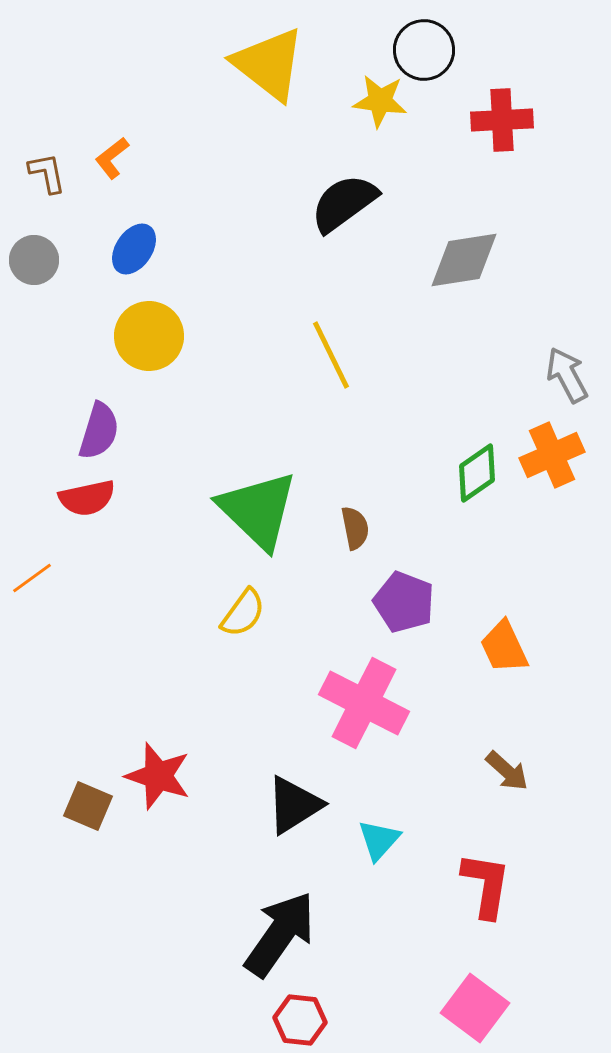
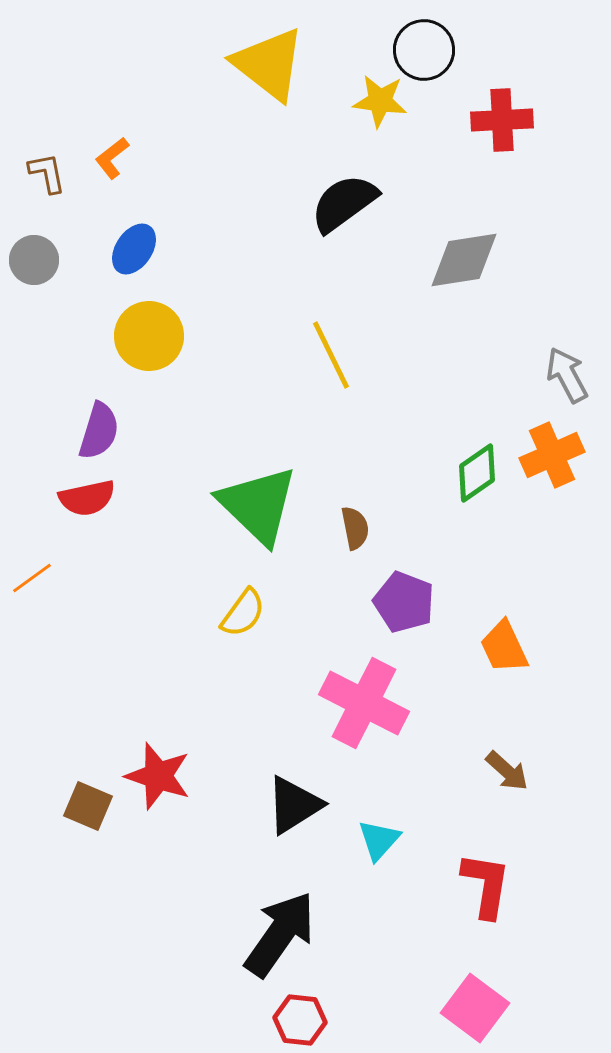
green triangle: moved 5 px up
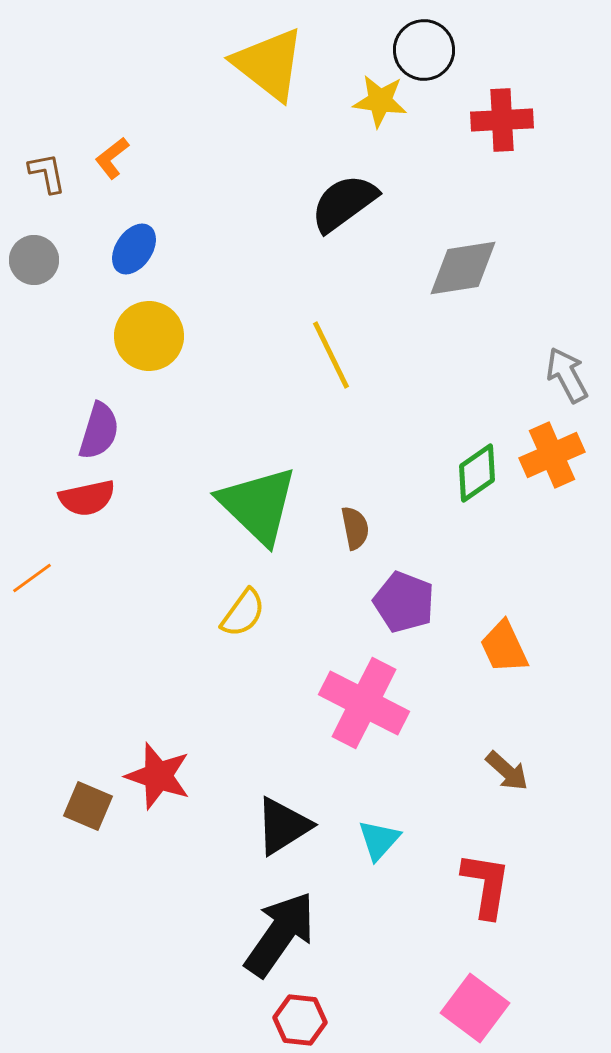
gray diamond: moved 1 px left, 8 px down
black triangle: moved 11 px left, 21 px down
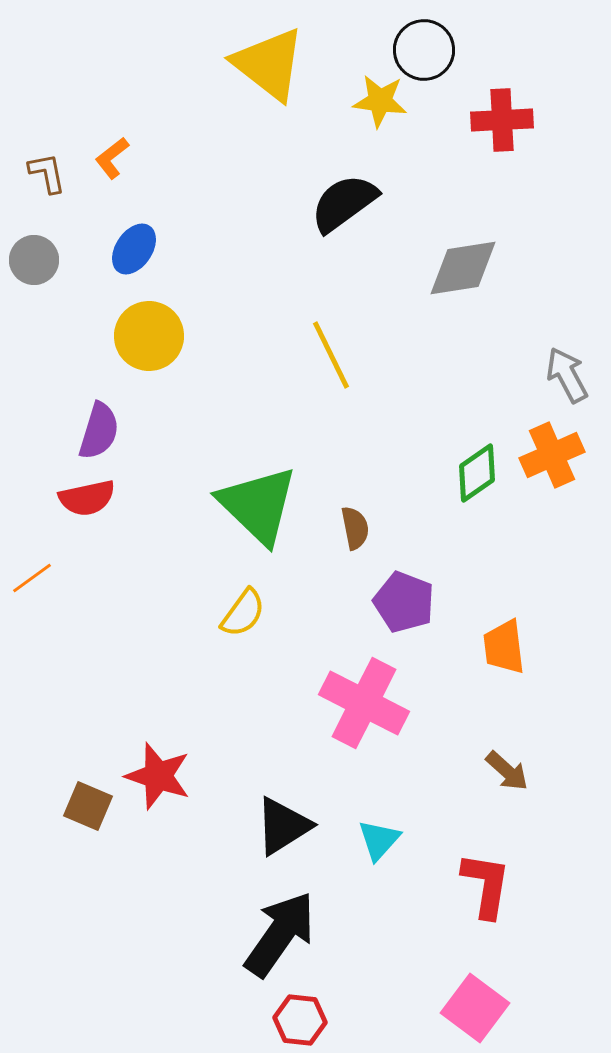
orange trapezoid: rotated 18 degrees clockwise
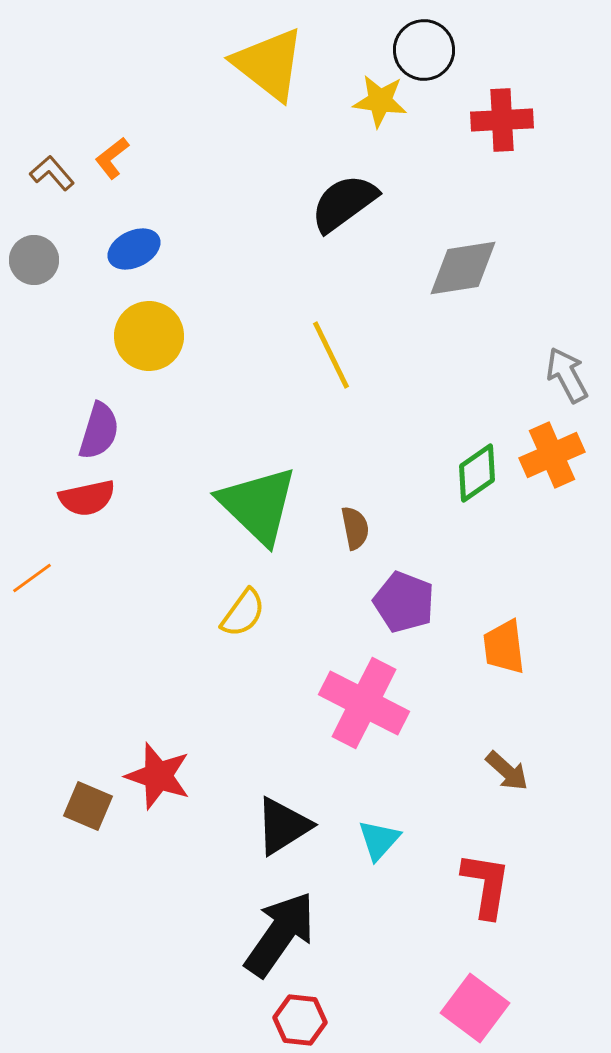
brown L-shape: moved 5 px right; rotated 30 degrees counterclockwise
blue ellipse: rotated 30 degrees clockwise
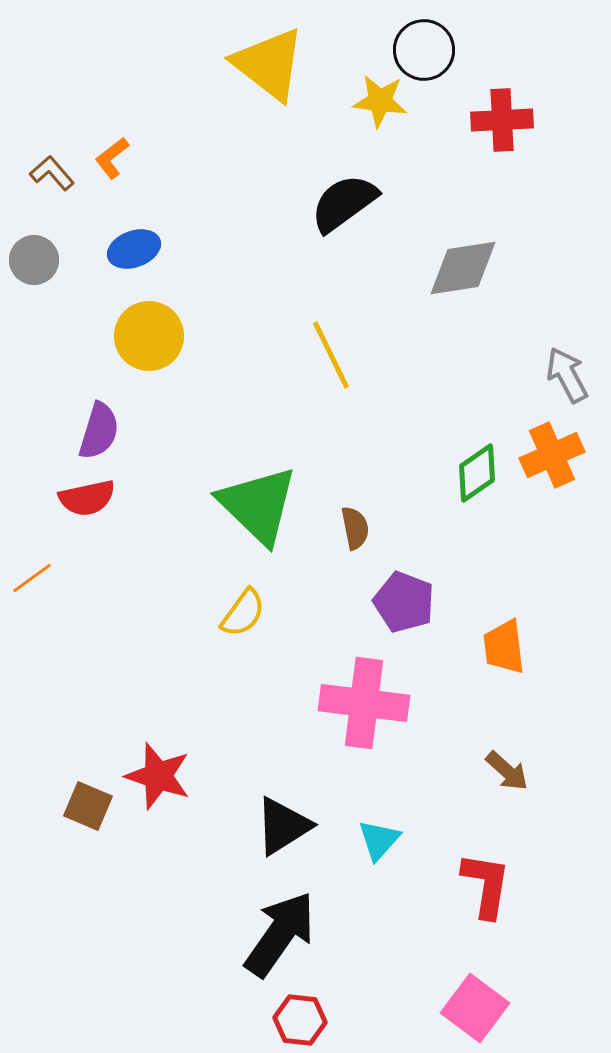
blue ellipse: rotated 6 degrees clockwise
pink cross: rotated 20 degrees counterclockwise
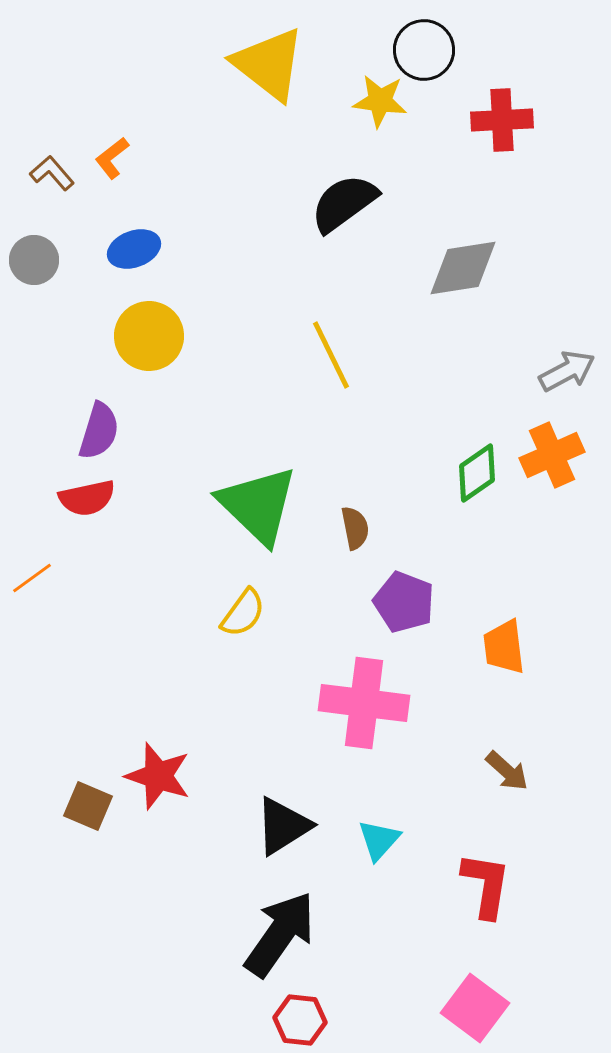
gray arrow: moved 4 px up; rotated 90 degrees clockwise
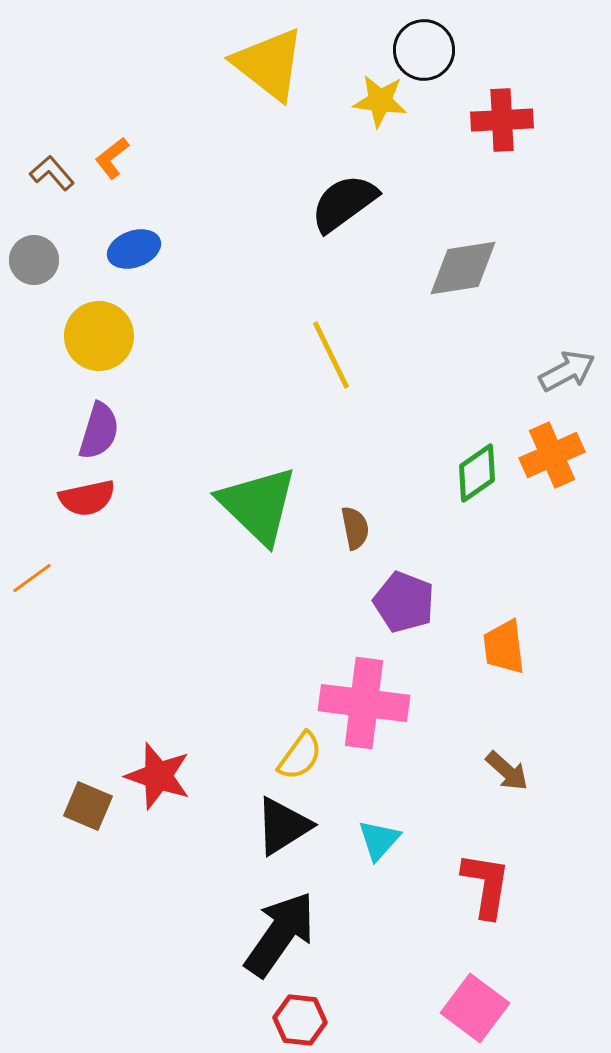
yellow circle: moved 50 px left
yellow semicircle: moved 57 px right, 143 px down
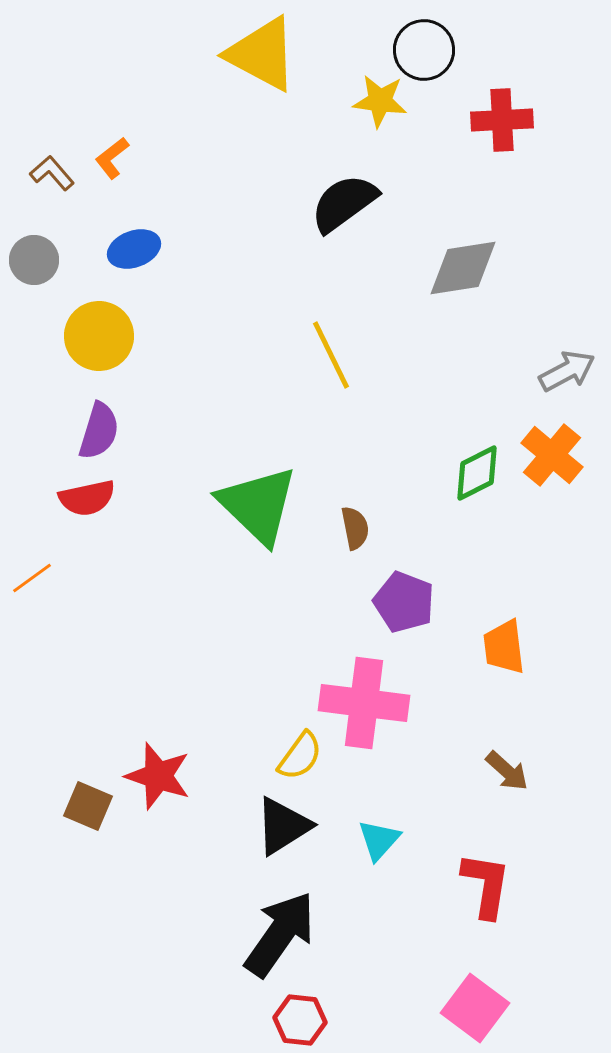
yellow triangle: moved 7 px left, 10 px up; rotated 10 degrees counterclockwise
orange cross: rotated 26 degrees counterclockwise
green diamond: rotated 8 degrees clockwise
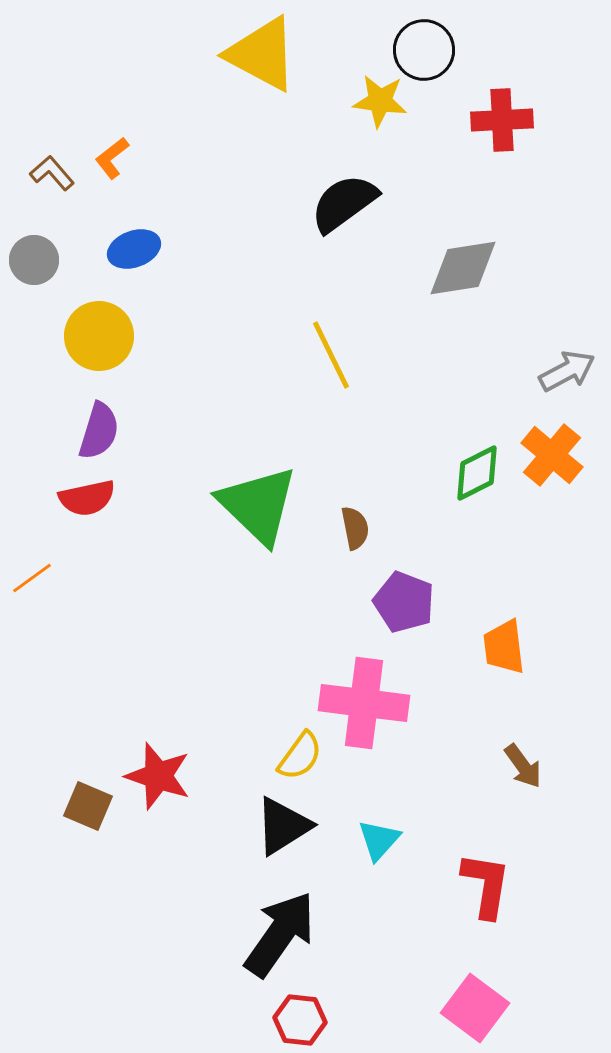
brown arrow: moved 16 px right, 5 px up; rotated 12 degrees clockwise
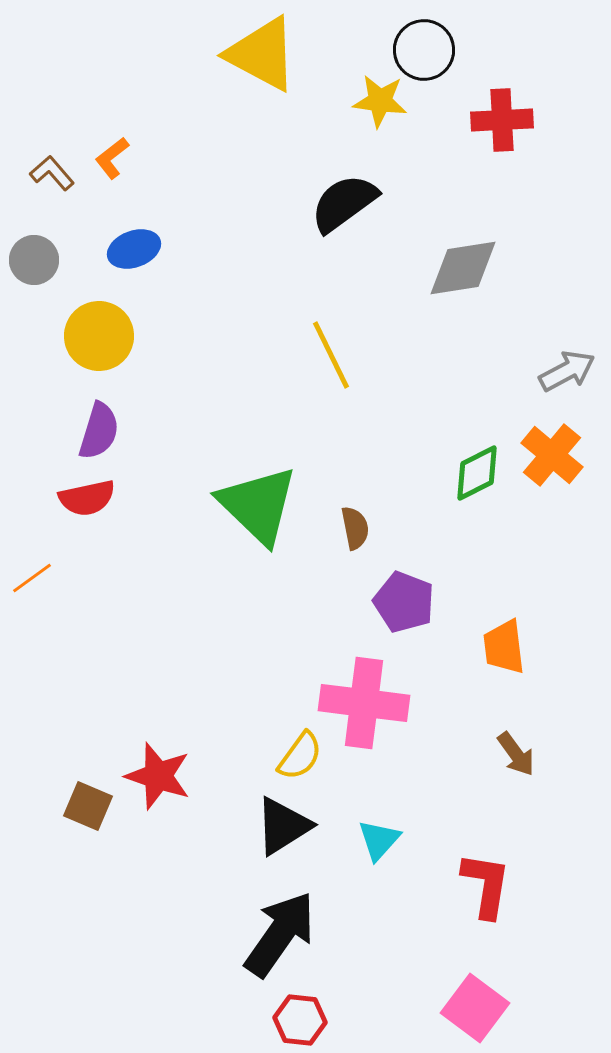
brown arrow: moved 7 px left, 12 px up
